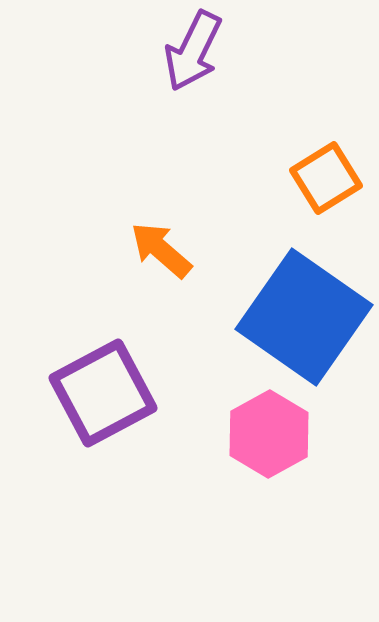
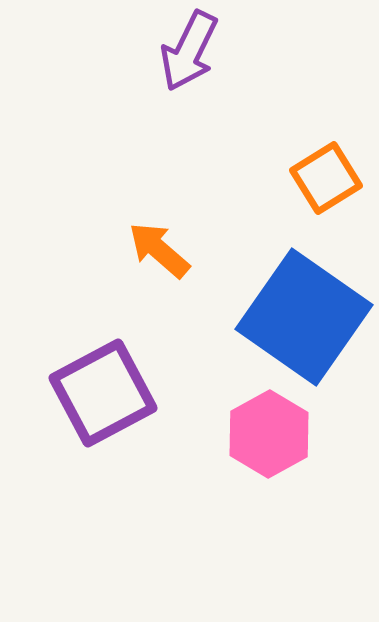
purple arrow: moved 4 px left
orange arrow: moved 2 px left
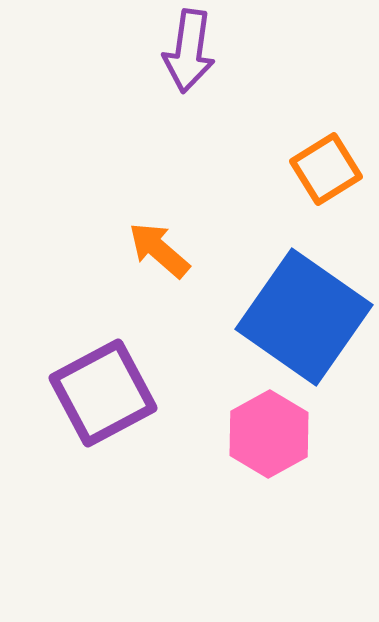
purple arrow: rotated 18 degrees counterclockwise
orange square: moved 9 px up
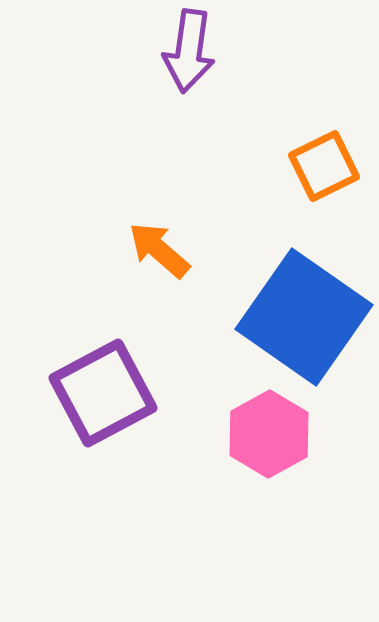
orange square: moved 2 px left, 3 px up; rotated 6 degrees clockwise
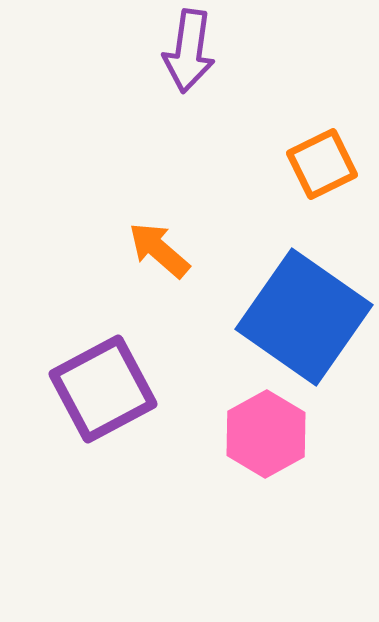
orange square: moved 2 px left, 2 px up
purple square: moved 4 px up
pink hexagon: moved 3 px left
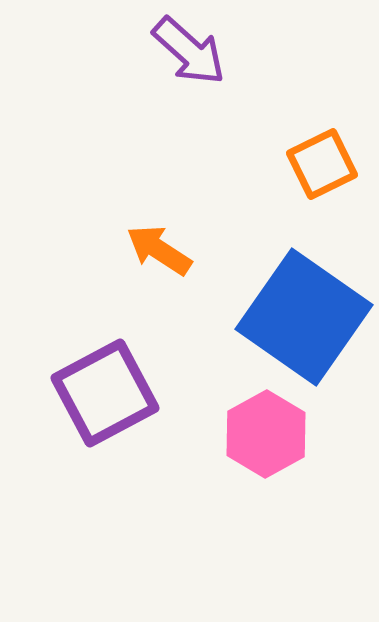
purple arrow: rotated 56 degrees counterclockwise
orange arrow: rotated 8 degrees counterclockwise
purple square: moved 2 px right, 4 px down
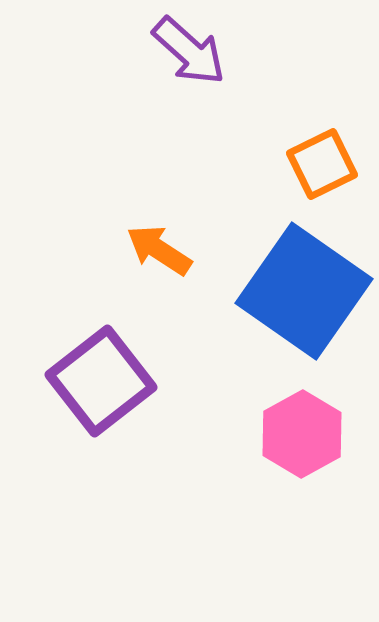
blue square: moved 26 px up
purple square: moved 4 px left, 12 px up; rotated 10 degrees counterclockwise
pink hexagon: moved 36 px right
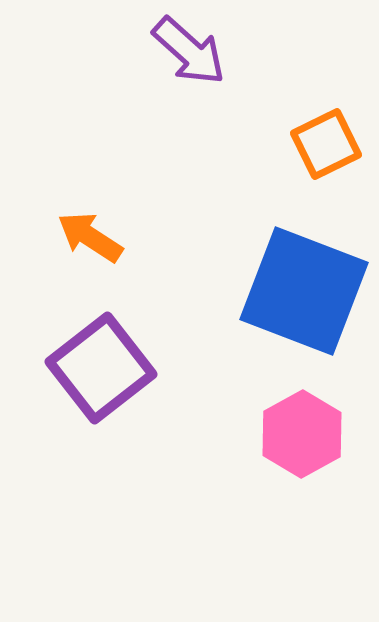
orange square: moved 4 px right, 20 px up
orange arrow: moved 69 px left, 13 px up
blue square: rotated 14 degrees counterclockwise
purple square: moved 13 px up
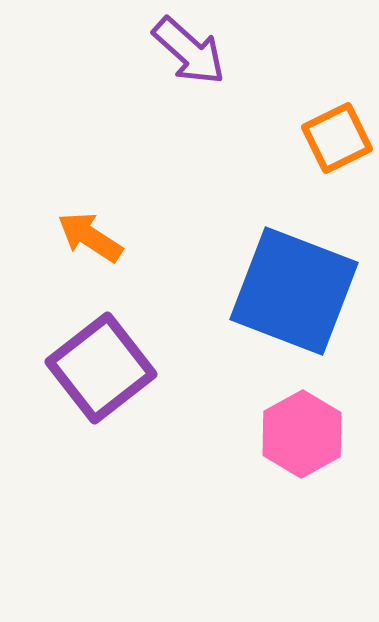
orange square: moved 11 px right, 6 px up
blue square: moved 10 px left
